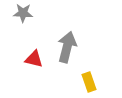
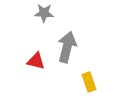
gray star: moved 21 px right
red triangle: moved 2 px right, 2 px down
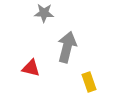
red triangle: moved 5 px left, 7 px down
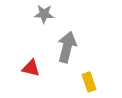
gray star: moved 1 px down
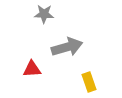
gray arrow: rotated 60 degrees clockwise
red triangle: moved 1 px right, 1 px down; rotated 18 degrees counterclockwise
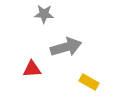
gray arrow: moved 1 px left
yellow rectangle: rotated 42 degrees counterclockwise
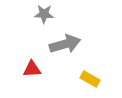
gray arrow: moved 1 px left, 3 px up
yellow rectangle: moved 1 px right, 3 px up
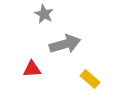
gray star: rotated 24 degrees clockwise
yellow rectangle: rotated 12 degrees clockwise
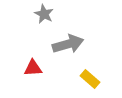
gray arrow: moved 3 px right
red triangle: moved 1 px right, 1 px up
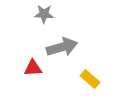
gray star: rotated 24 degrees counterclockwise
gray arrow: moved 6 px left, 3 px down
